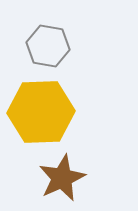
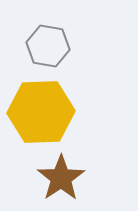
brown star: moved 1 px left; rotated 9 degrees counterclockwise
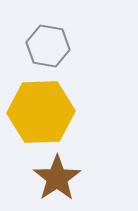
brown star: moved 4 px left
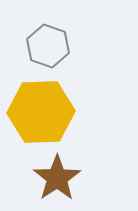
gray hexagon: rotated 9 degrees clockwise
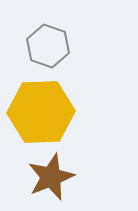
brown star: moved 6 px left, 1 px up; rotated 12 degrees clockwise
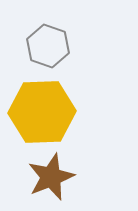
yellow hexagon: moved 1 px right
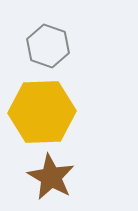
brown star: rotated 21 degrees counterclockwise
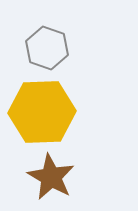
gray hexagon: moved 1 px left, 2 px down
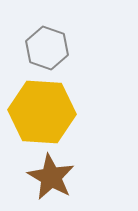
yellow hexagon: rotated 6 degrees clockwise
